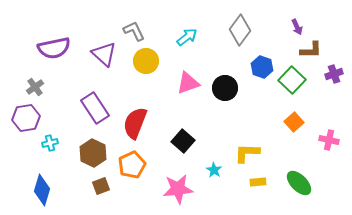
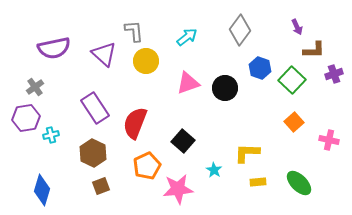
gray L-shape: rotated 20 degrees clockwise
brown L-shape: moved 3 px right
blue hexagon: moved 2 px left, 1 px down
cyan cross: moved 1 px right, 8 px up
orange pentagon: moved 15 px right, 1 px down
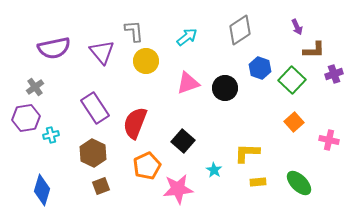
gray diamond: rotated 20 degrees clockwise
purple triangle: moved 2 px left, 2 px up; rotated 8 degrees clockwise
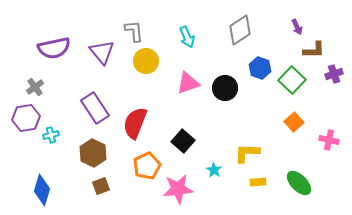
cyan arrow: rotated 105 degrees clockwise
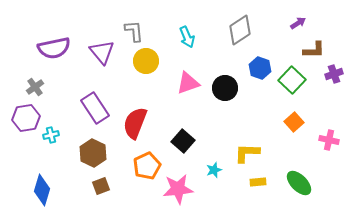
purple arrow: moved 1 px right, 4 px up; rotated 98 degrees counterclockwise
cyan star: rotated 21 degrees clockwise
